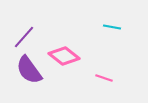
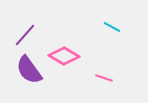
cyan line: rotated 18 degrees clockwise
purple line: moved 1 px right, 2 px up
pink diamond: rotated 8 degrees counterclockwise
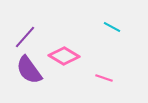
purple line: moved 2 px down
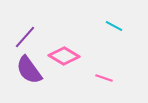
cyan line: moved 2 px right, 1 px up
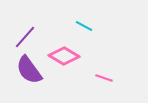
cyan line: moved 30 px left
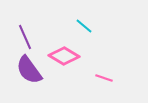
cyan line: rotated 12 degrees clockwise
purple line: rotated 65 degrees counterclockwise
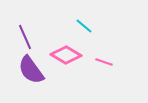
pink diamond: moved 2 px right, 1 px up
purple semicircle: moved 2 px right
pink line: moved 16 px up
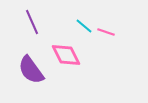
purple line: moved 7 px right, 15 px up
pink diamond: rotated 32 degrees clockwise
pink line: moved 2 px right, 30 px up
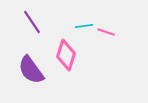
purple line: rotated 10 degrees counterclockwise
cyan line: rotated 48 degrees counterclockwise
pink diamond: rotated 44 degrees clockwise
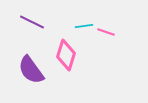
purple line: rotated 30 degrees counterclockwise
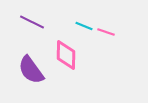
cyan line: rotated 30 degrees clockwise
pink diamond: rotated 16 degrees counterclockwise
